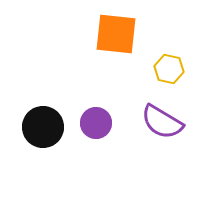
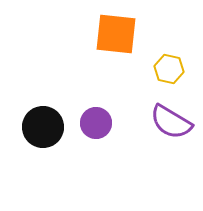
purple semicircle: moved 9 px right
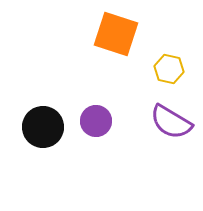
orange square: rotated 12 degrees clockwise
purple circle: moved 2 px up
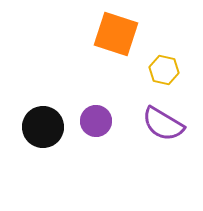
yellow hexagon: moved 5 px left, 1 px down
purple semicircle: moved 8 px left, 2 px down
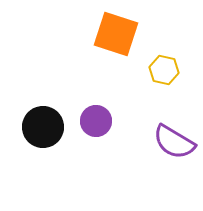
purple semicircle: moved 11 px right, 18 px down
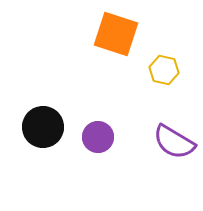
purple circle: moved 2 px right, 16 px down
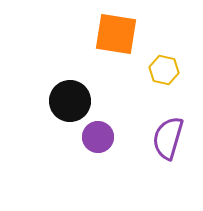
orange square: rotated 9 degrees counterclockwise
black circle: moved 27 px right, 26 px up
purple semicircle: moved 6 px left, 4 px up; rotated 75 degrees clockwise
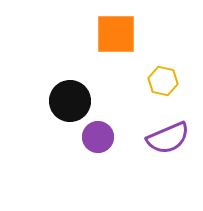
orange square: rotated 9 degrees counterclockwise
yellow hexagon: moved 1 px left, 11 px down
purple semicircle: rotated 129 degrees counterclockwise
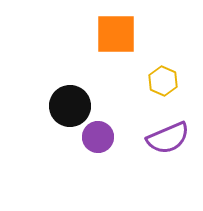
yellow hexagon: rotated 12 degrees clockwise
black circle: moved 5 px down
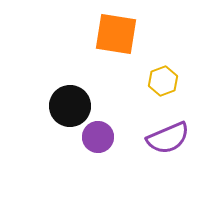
orange square: rotated 9 degrees clockwise
yellow hexagon: rotated 16 degrees clockwise
